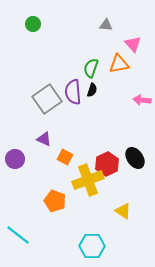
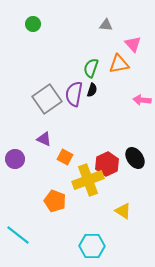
purple semicircle: moved 1 px right, 2 px down; rotated 15 degrees clockwise
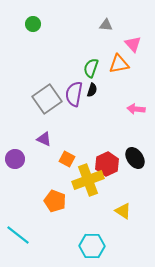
pink arrow: moved 6 px left, 9 px down
orange square: moved 2 px right, 2 px down
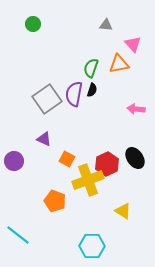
purple circle: moved 1 px left, 2 px down
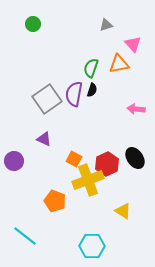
gray triangle: rotated 24 degrees counterclockwise
orange square: moved 7 px right
cyan line: moved 7 px right, 1 px down
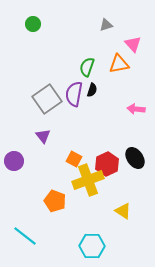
green semicircle: moved 4 px left, 1 px up
purple triangle: moved 1 px left, 3 px up; rotated 28 degrees clockwise
